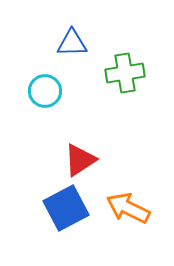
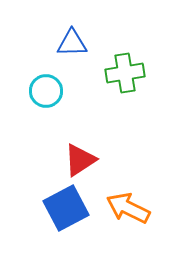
cyan circle: moved 1 px right
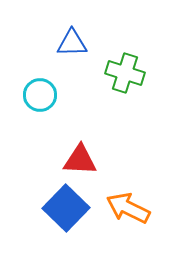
green cross: rotated 27 degrees clockwise
cyan circle: moved 6 px left, 4 px down
red triangle: rotated 36 degrees clockwise
blue square: rotated 18 degrees counterclockwise
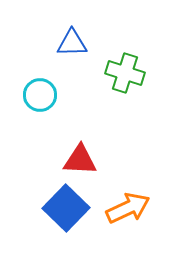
orange arrow: rotated 129 degrees clockwise
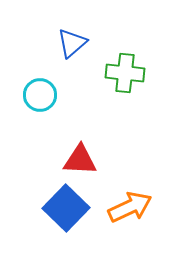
blue triangle: rotated 40 degrees counterclockwise
green cross: rotated 12 degrees counterclockwise
orange arrow: moved 2 px right, 1 px up
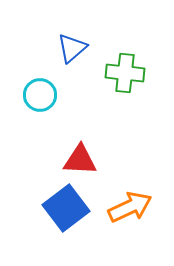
blue triangle: moved 5 px down
blue square: rotated 9 degrees clockwise
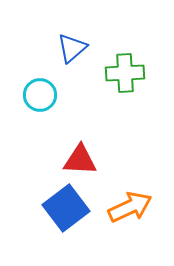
green cross: rotated 9 degrees counterclockwise
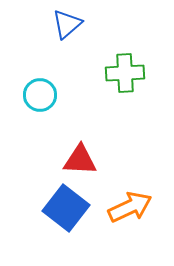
blue triangle: moved 5 px left, 24 px up
blue square: rotated 15 degrees counterclockwise
